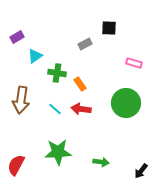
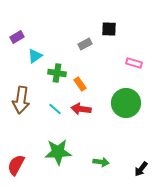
black square: moved 1 px down
black arrow: moved 2 px up
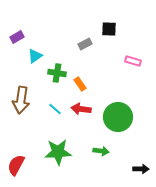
pink rectangle: moved 1 px left, 2 px up
green circle: moved 8 px left, 14 px down
green arrow: moved 11 px up
black arrow: rotated 126 degrees counterclockwise
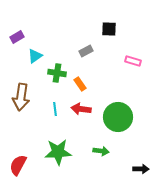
gray rectangle: moved 1 px right, 7 px down
brown arrow: moved 3 px up
cyan line: rotated 40 degrees clockwise
red semicircle: moved 2 px right
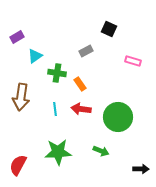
black square: rotated 21 degrees clockwise
green arrow: rotated 14 degrees clockwise
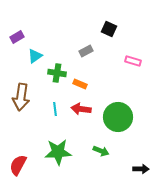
orange rectangle: rotated 32 degrees counterclockwise
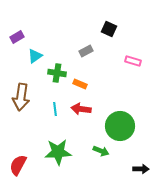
green circle: moved 2 px right, 9 px down
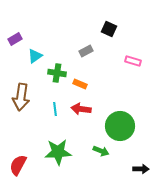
purple rectangle: moved 2 px left, 2 px down
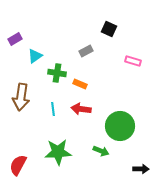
cyan line: moved 2 px left
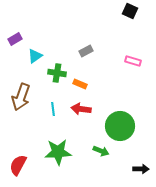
black square: moved 21 px right, 18 px up
brown arrow: rotated 12 degrees clockwise
